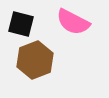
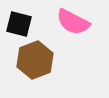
black square: moved 2 px left
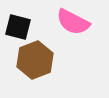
black square: moved 1 px left, 3 px down
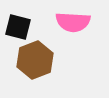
pink semicircle: rotated 24 degrees counterclockwise
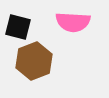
brown hexagon: moved 1 px left, 1 px down
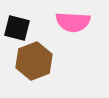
black square: moved 1 px left, 1 px down
